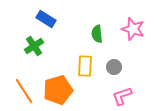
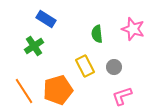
yellow rectangle: rotated 30 degrees counterclockwise
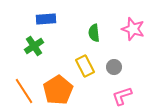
blue rectangle: rotated 36 degrees counterclockwise
green semicircle: moved 3 px left, 1 px up
orange pentagon: rotated 16 degrees counterclockwise
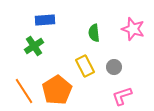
blue rectangle: moved 1 px left, 1 px down
orange pentagon: moved 1 px left
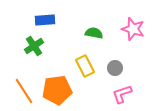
green semicircle: rotated 108 degrees clockwise
gray circle: moved 1 px right, 1 px down
orange pentagon: rotated 24 degrees clockwise
pink L-shape: moved 2 px up
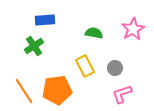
pink star: rotated 25 degrees clockwise
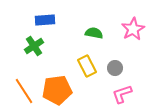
yellow rectangle: moved 2 px right
